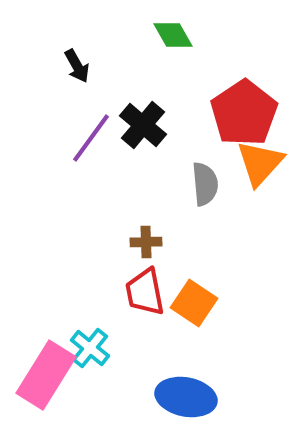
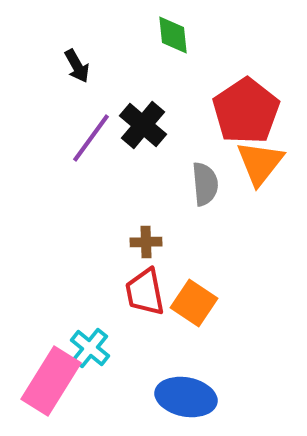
green diamond: rotated 24 degrees clockwise
red pentagon: moved 2 px right, 2 px up
orange triangle: rotated 4 degrees counterclockwise
pink rectangle: moved 5 px right, 6 px down
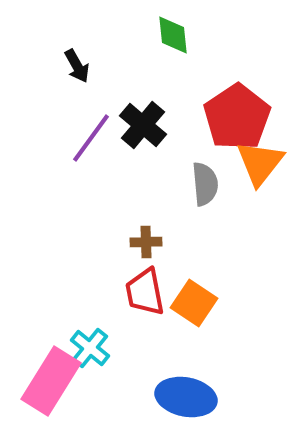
red pentagon: moved 9 px left, 6 px down
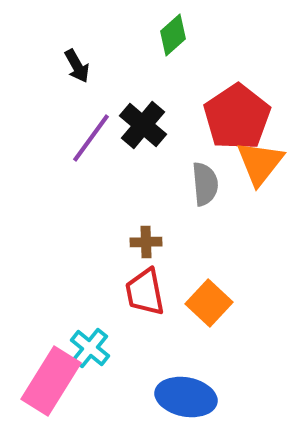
green diamond: rotated 54 degrees clockwise
orange square: moved 15 px right; rotated 9 degrees clockwise
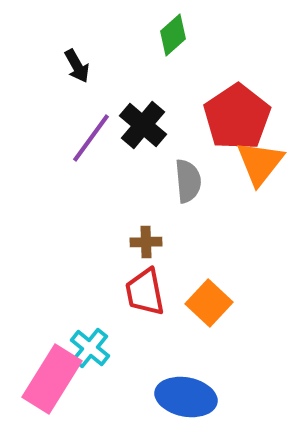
gray semicircle: moved 17 px left, 3 px up
pink rectangle: moved 1 px right, 2 px up
